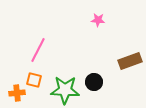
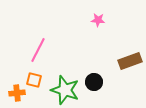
green star: rotated 16 degrees clockwise
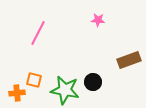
pink line: moved 17 px up
brown rectangle: moved 1 px left, 1 px up
black circle: moved 1 px left
green star: rotated 8 degrees counterclockwise
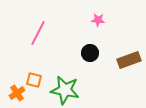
black circle: moved 3 px left, 29 px up
orange cross: rotated 28 degrees counterclockwise
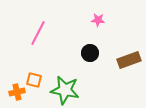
orange cross: moved 1 px up; rotated 21 degrees clockwise
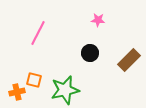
brown rectangle: rotated 25 degrees counterclockwise
green star: rotated 24 degrees counterclockwise
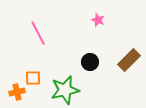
pink star: rotated 16 degrees clockwise
pink line: rotated 55 degrees counterclockwise
black circle: moved 9 px down
orange square: moved 1 px left, 2 px up; rotated 14 degrees counterclockwise
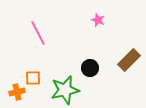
black circle: moved 6 px down
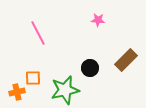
pink star: rotated 16 degrees counterclockwise
brown rectangle: moved 3 px left
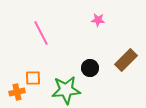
pink line: moved 3 px right
green star: moved 1 px right; rotated 8 degrees clockwise
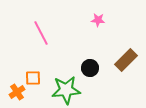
orange cross: rotated 21 degrees counterclockwise
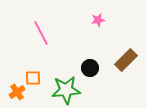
pink star: rotated 16 degrees counterclockwise
